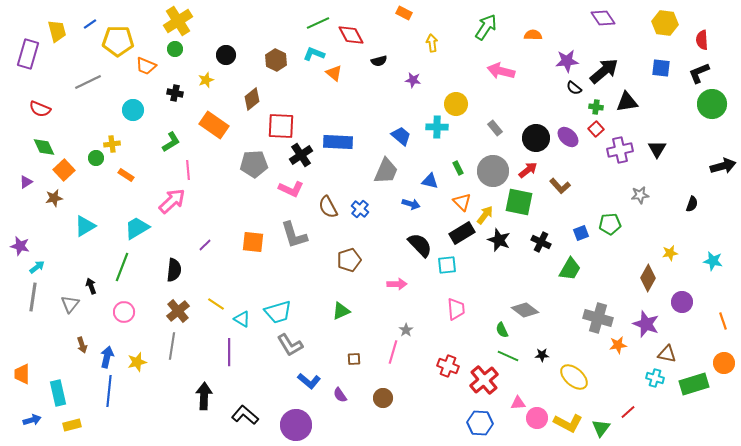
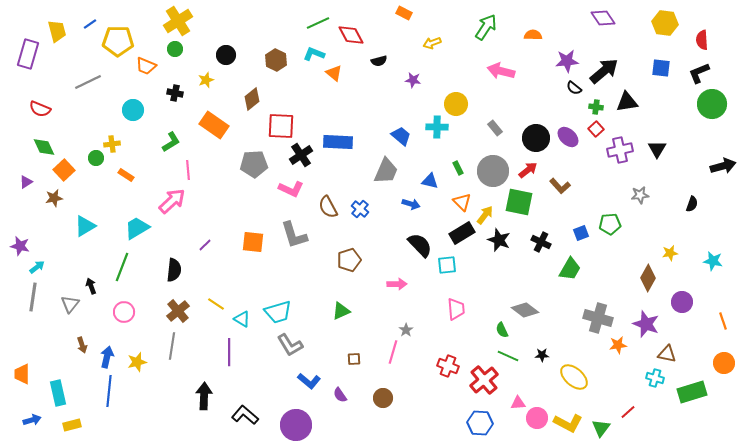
yellow arrow at (432, 43): rotated 102 degrees counterclockwise
green rectangle at (694, 384): moved 2 px left, 8 px down
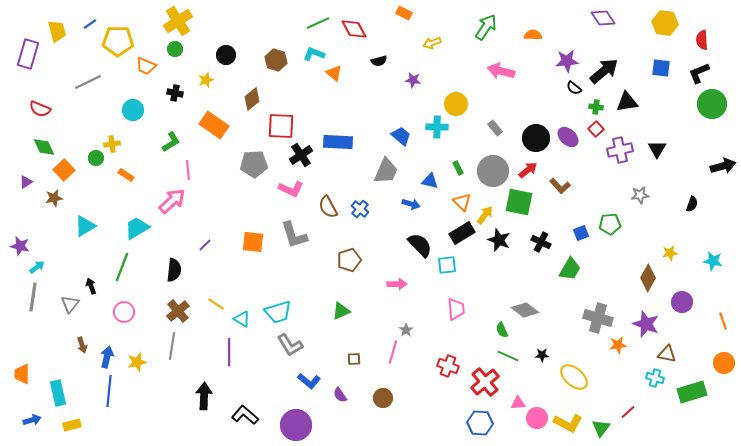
red diamond at (351, 35): moved 3 px right, 6 px up
brown hexagon at (276, 60): rotated 10 degrees counterclockwise
red cross at (484, 380): moved 1 px right, 2 px down
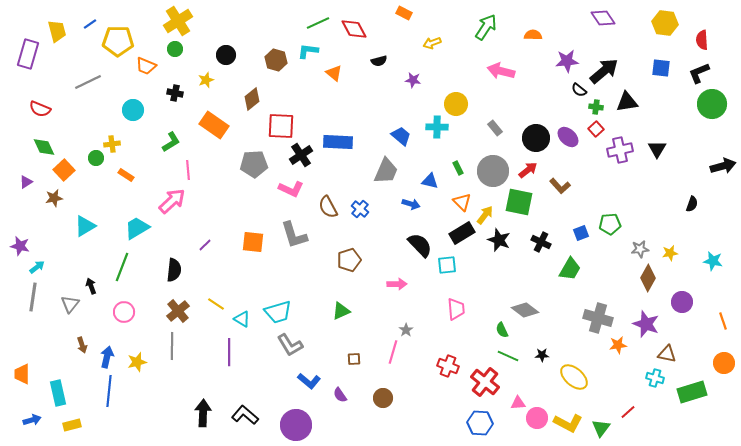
cyan L-shape at (314, 54): moved 6 px left, 3 px up; rotated 15 degrees counterclockwise
black semicircle at (574, 88): moved 5 px right, 2 px down
gray star at (640, 195): moved 54 px down
gray line at (172, 346): rotated 8 degrees counterclockwise
red cross at (485, 382): rotated 12 degrees counterclockwise
black arrow at (204, 396): moved 1 px left, 17 px down
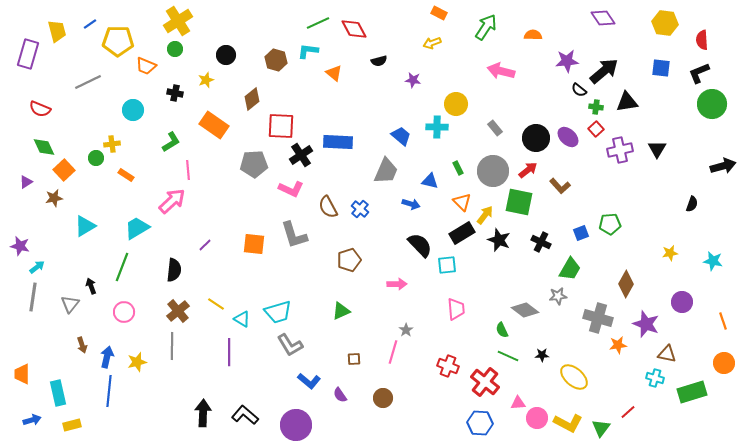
orange rectangle at (404, 13): moved 35 px right
orange square at (253, 242): moved 1 px right, 2 px down
gray star at (640, 249): moved 82 px left, 47 px down
brown diamond at (648, 278): moved 22 px left, 6 px down
